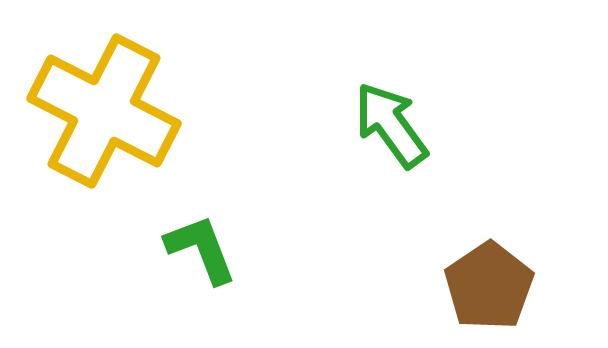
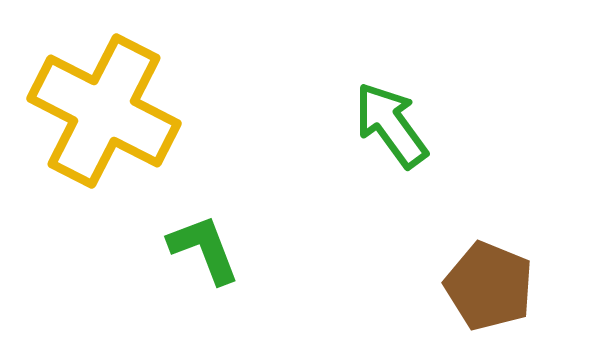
green L-shape: moved 3 px right
brown pentagon: rotated 16 degrees counterclockwise
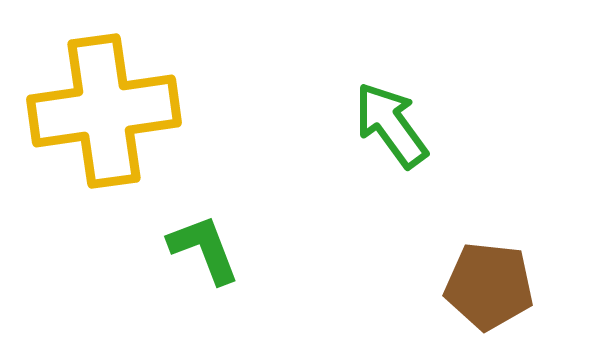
yellow cross: rotated 35 degrees counterclockwise
brown pentagon: rotated 16 degrees counterclockwise
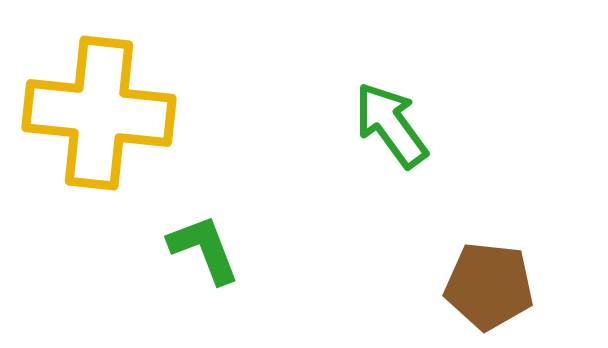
yellow cross: moved 5 px left, 2 px down; rotated 14 degrees clockwise
